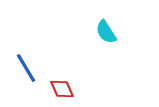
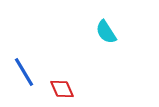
blue line: moved 2 px left, 4 px down
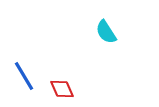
blue line: moved 4 px down
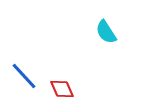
blue line: rotated 12 degrees counterclockwise
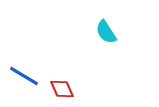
blue line: rotated 16 degrees counterclockwise
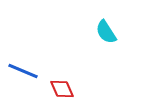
blue line: moved 1 px left, 5 px up; rotated 8 degrees counterclockwise
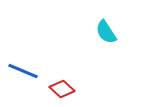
red diamond: rotated 25 degrees counterclockwise
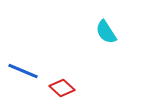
red diamond: moved 1 px up
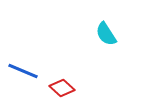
cyan semicircle: moved 2 px down
